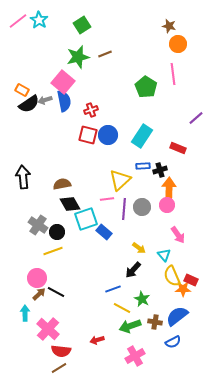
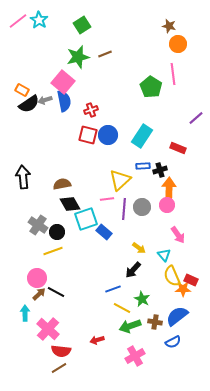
green pentagon at (146, 87): moved 5 px right
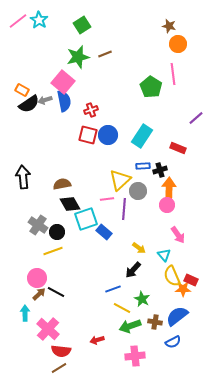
gray circle at (142, 207): moved 4 px left, 16 px up
pink cross at (135, 356): rotated 24 degrees clockwise
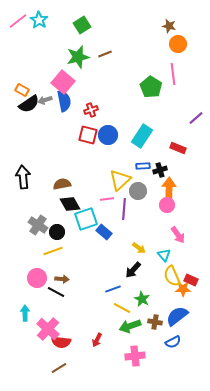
brown arrow at (39, 294): moved 23 px right, 15 px up; rotated 48 degrees clockwise
red arrow at (97, 340): rotated 48 degrees counterclockwise
red semicircle at (61, 351): moved 9 px up
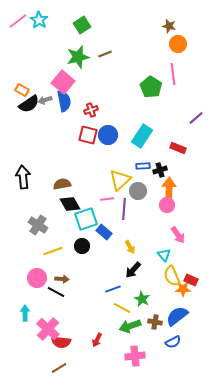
black circle at (57, 232): moved 25 px right, 14 px down
yellow arrow at (139, 248): moved 9 px left, 1 px up; rotated 24 degrees clockwise
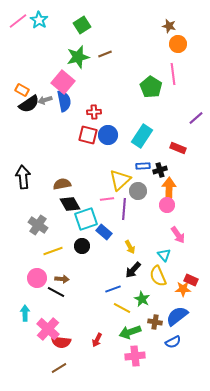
red cross at (91, 110): moved 3 px right, 2 px down; rotated 16 degrees clockwise
yellow semicircle at (172, 276): moved 14 px left
green arrow at (130, 326): moved 6 px down
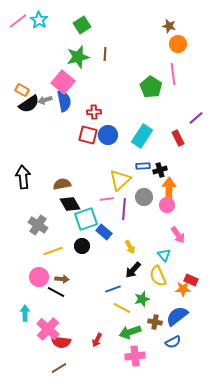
brown line at (105, 54): rotated 64 degrees counterclockwise
red rectangle at (178, 148): moved 10 px up; rotated 42 degrees clockwise
gray circle at (138, 191): moved 6 px right, 6 px down
pink circle at (37, 278): moved 2 px right, 1 px up
green star at (142, 299): rotated 28 degrees clockwise
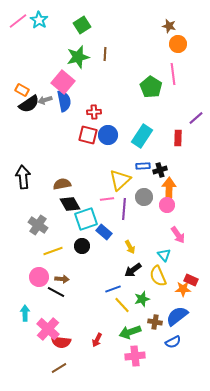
red rectangle at (178, 138): rotated 28 degrees clockwise
black arrow at (133, 270): rotated 12 degrees clockwise
yellow line at (122, 308): moved 3 px up; rotated 18 degrees clockwise
